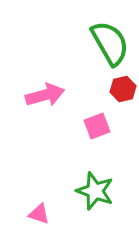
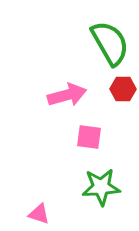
red hexagon: rotated 15 degrees clockwise
pink arrow: moved 22 px right
pink square: moved 8 px left, 11 px down; rotated 28 degrees clockwise
green star: moved 6 px right, 4 px up; rotated 24 degrees counterclockwise
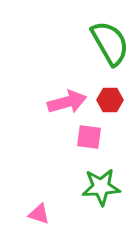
red hexagon: moved 13 px left, 11 px down
pink arrow: moved 7 px down
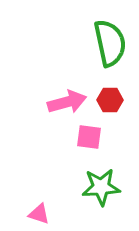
green semicircle: rotated 18 degrees clockwise
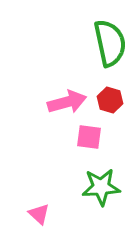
red hexagon: rotated 15 degrees clockwise
pink triangle: rotated 25 degrees clockwise
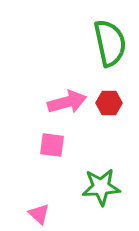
red hexagon: moved 1 px left, 3 px down; rotated 15 degrees counterclockwise
pink square: moved 37 px left, 8 px down
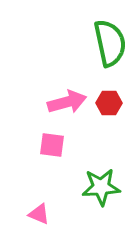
pink triangle: rotated 20 degrees counterclockwise
